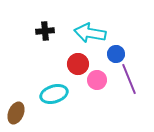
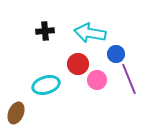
cyan ellipse: moved 8 px left, 9 px up
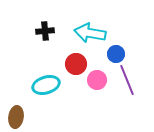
red circle: moved 2 px left
purple line: moved 2 px left, 1 px down
brown ellipse: moved 4 px down; rotated 15 degrees counterclockwise
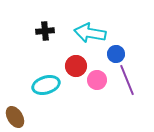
red circle: moved 2 px down
brown ellipse: moved 1 px left; rotated 40 degrees counterclockwise
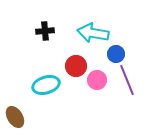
cyan arrow: moved 3 px right
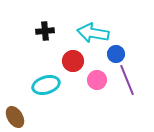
red circle: moved 3 px left, 5 px up
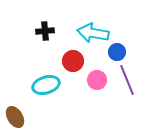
blue circle: moved 1 px right, 2 px up
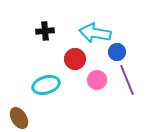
cyan arrow: moved 2 px right
red circle: moved 2 px right, 2 px up
brown ellipse: moved 4 px right, 1 px down
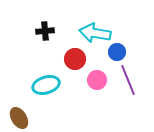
purple line: moved 1 px right
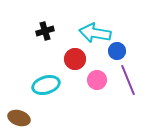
black cross: rotated 12 degrees counterclockwise
blue circle: moved 1 px up
brown ellipse: rotated 40 degrees counterclockwise
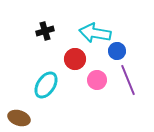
cyan ellipse: rotated 40 degrees counterclockwise
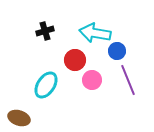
red circle: moved 1 px down
pink circle: moved 5 px left
